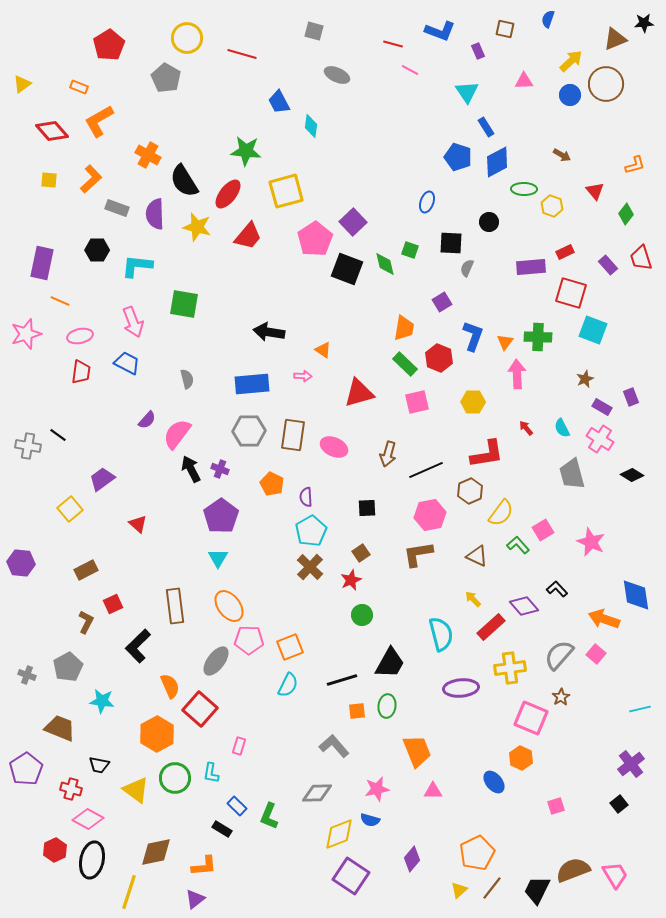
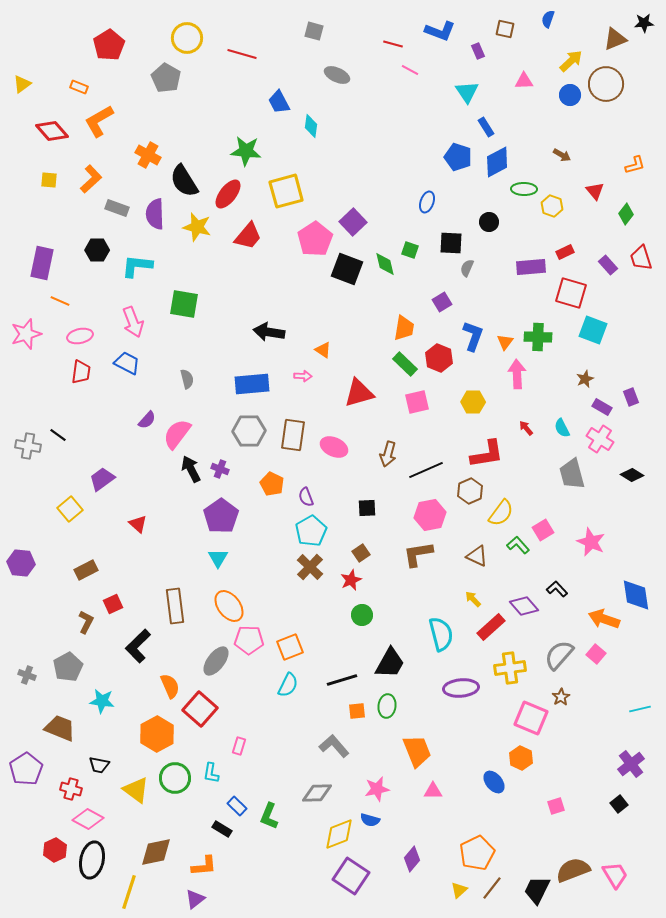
purple semicircle at (306, 497): rotated 18 degrees counterclockwise
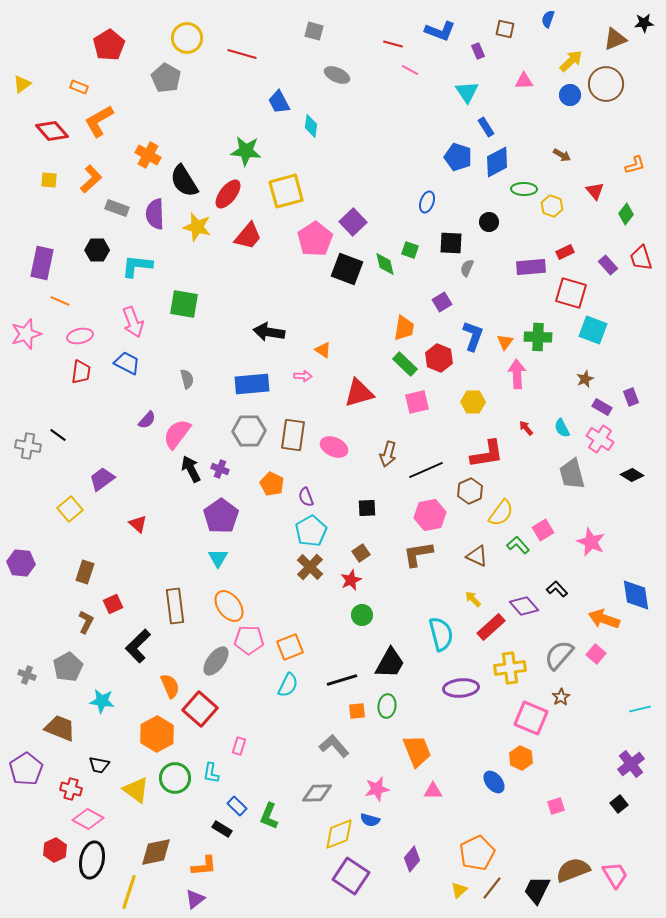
brown rectangle at (86, 570): moved 1 px left, 2 px down; rotated 45 degrees counterclockwise
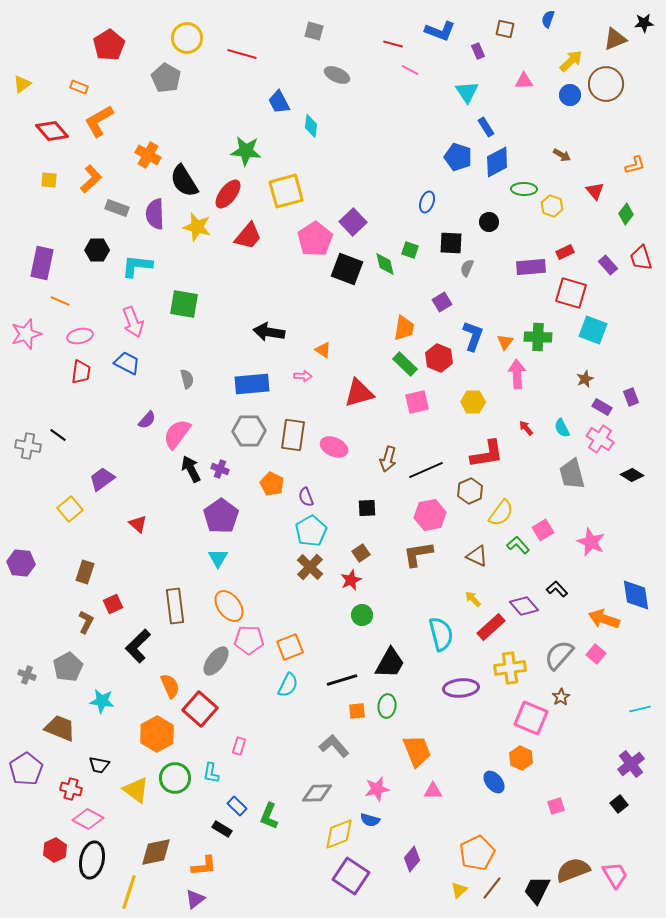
brown arrow at (388, 454): moved 5 px down
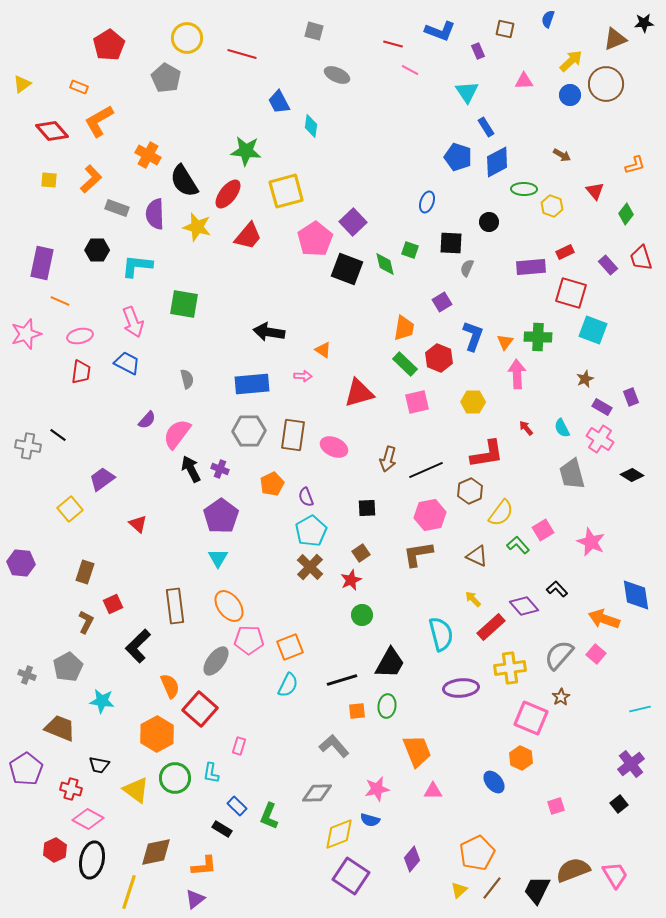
orange pentagon at (272, 484): rotated 20 degrees clockwise
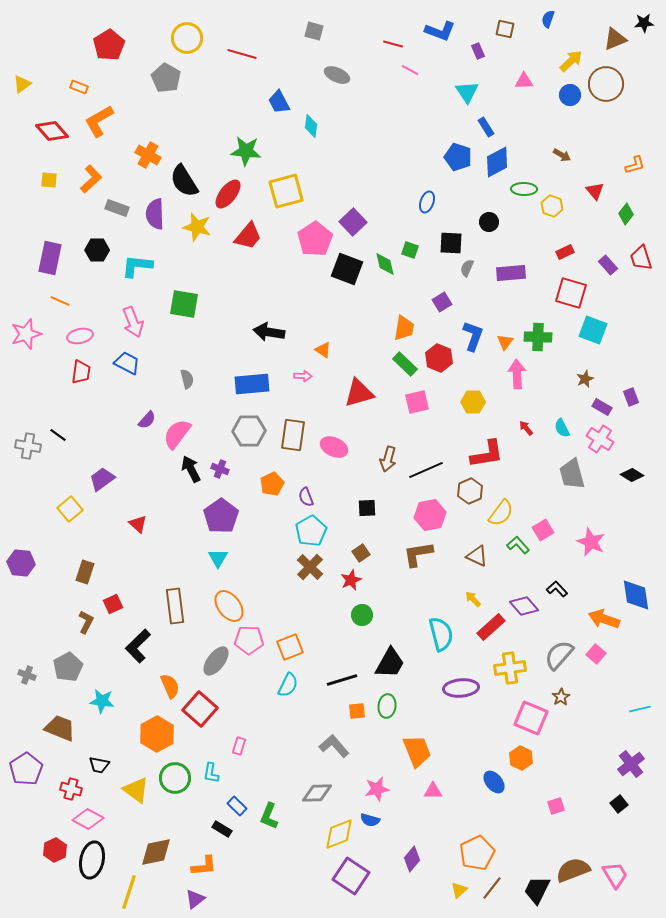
purple rectangle at (42, 263): moved 8 px right, 5 px up
purple rectangle at (531, 267): moved 20 px left, 6 px down
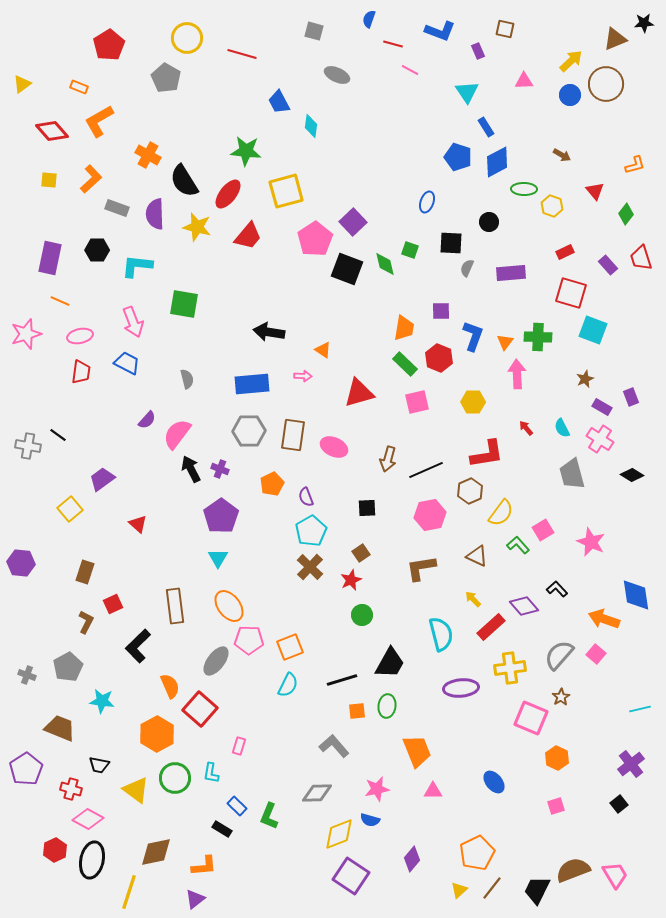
blue semicircle at (548, 19): moved 179 px left
purple square at (442, 302): moved 1 px left, 9 px down; rotated 30 degrees clockwise
brown L-shape at (418, 554): moved 3 px right, 14 px down
orange hexagon at (521, 758): moved 36 px right
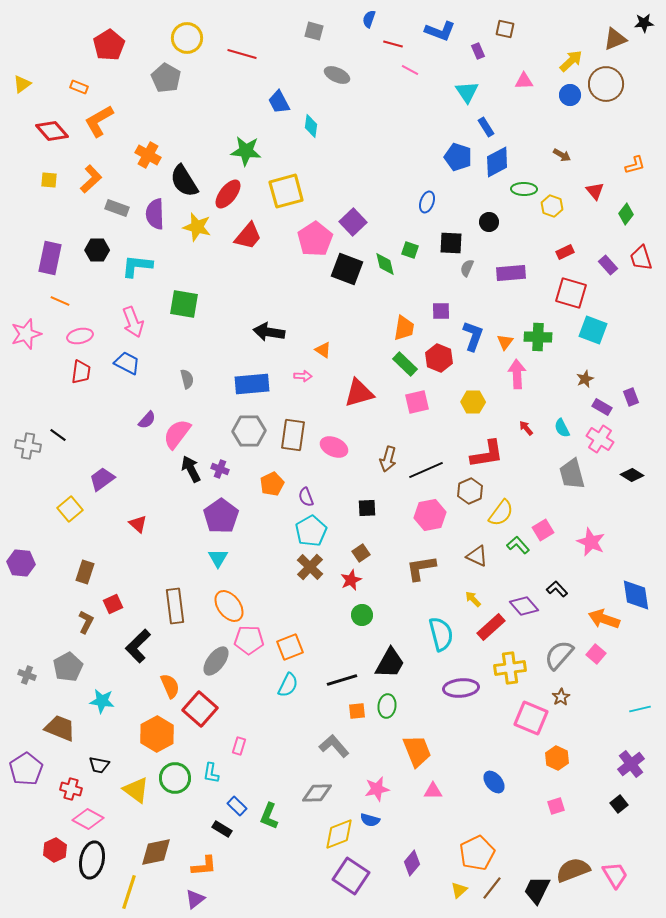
purple diamond at (412, 859): moved 4 px down
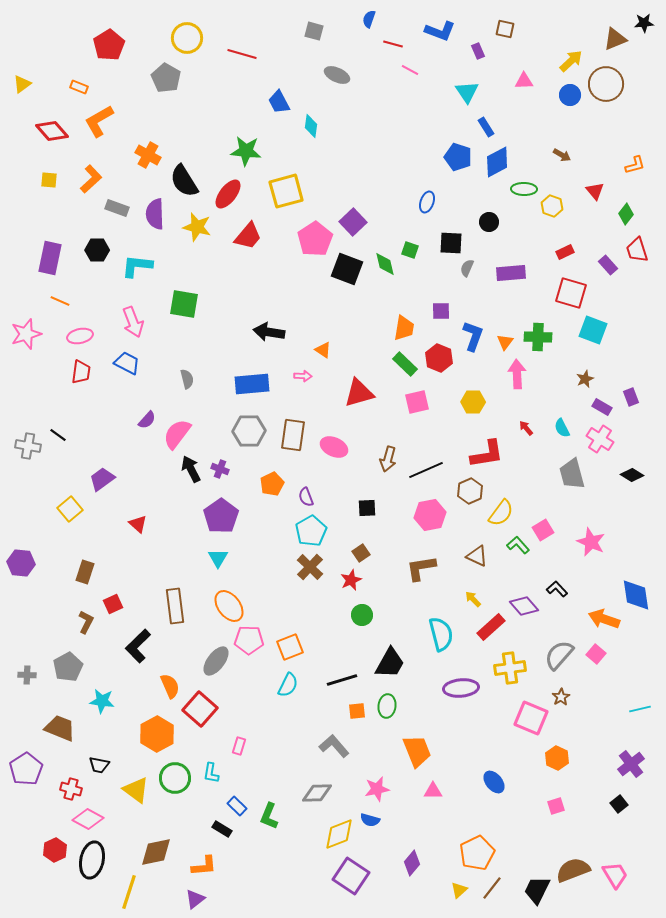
red trapezoid at (641, 258): moved 4 px left, 8 px up
gray cross at (27, 675): rotated 18 degrees counterclockwise
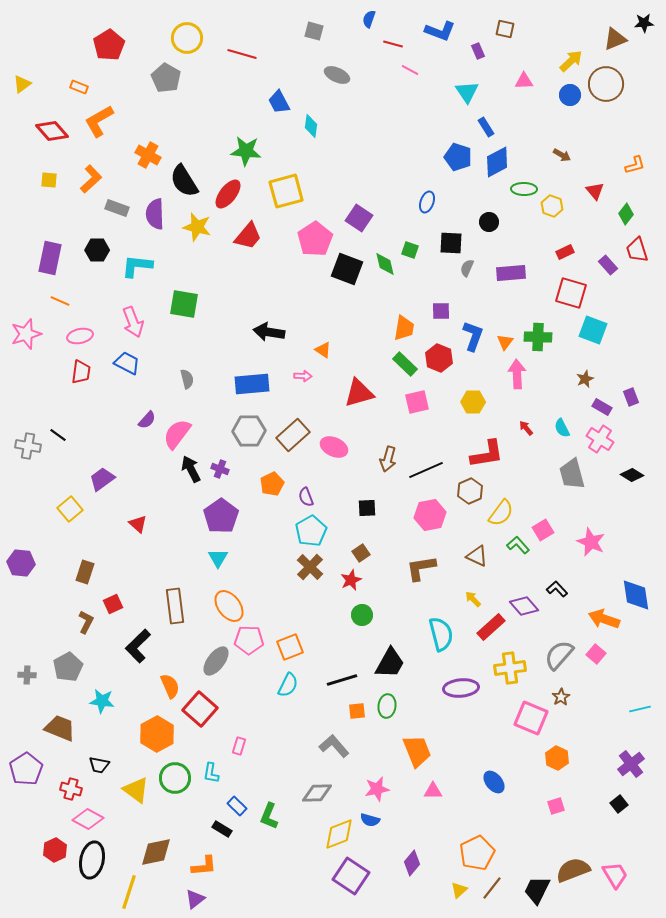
purple square at (353, 222): moved 6 px right, 4 px up; rotated 12 degrees counterclockwise
brown rectangle at (293, 435): rotated 40 degrees clockwise
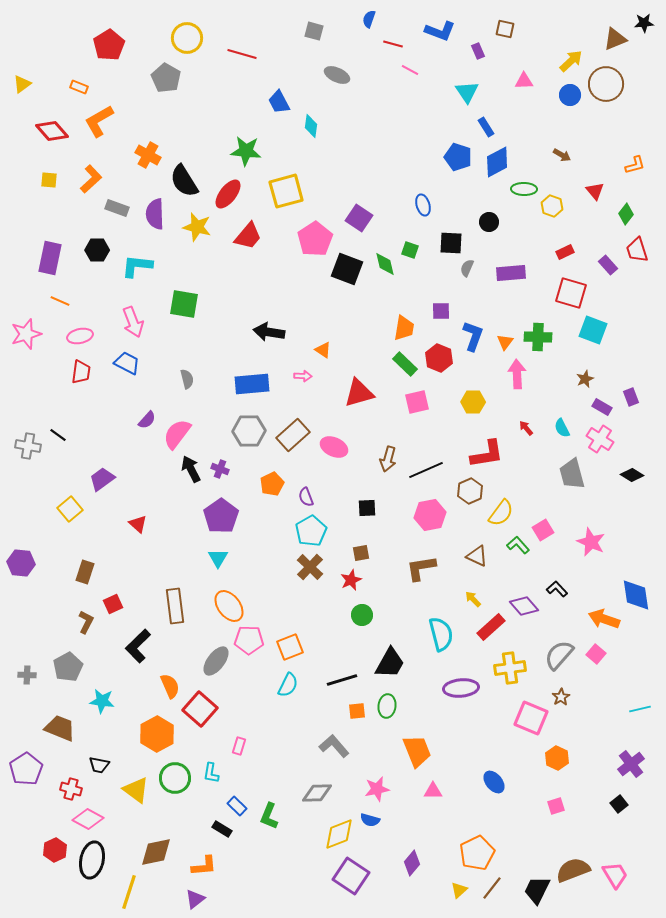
blue ellipse at (427, 202): moved 4 px left, 3 px down; rotated 35 degrees counterclockwise
brown square at (361, 553): rotated 24 degrees clockwise
